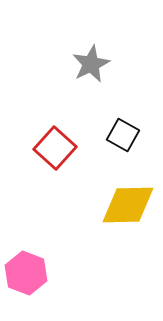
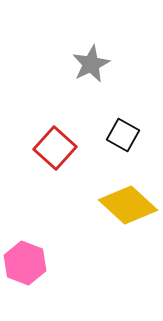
yellow diamond: rotated 44 degrees clockwise
pink hexagon: moved 1 px left, 10 px up
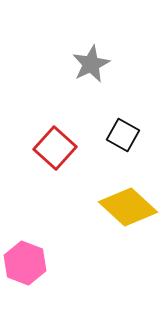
yellow diamond: moved 2 px down
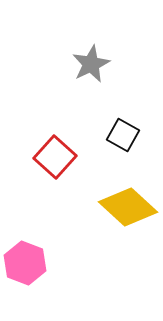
red square: moved 9 px down
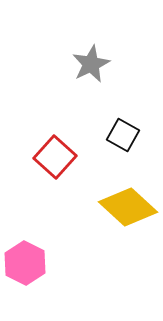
pink hexagon: rotated 6 degrees clockwise
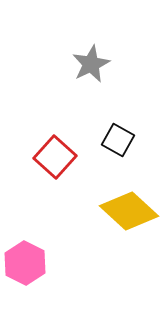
black square: moved 5 px left, 5 px down
yellow diamond: moved 1 px right, 4 px down
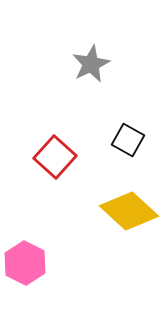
black square: moved 10 px right
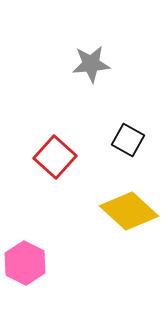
gray star: rotated 21 degrees clockwise
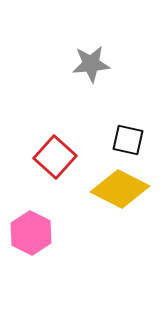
black square: rotated 16 degrees counterclockwise
yellow diamond: moved 9 px left, 22 px up; rotated 16 degrees counterclockwise
pink hexagon: moved 6 px right, 30 px up
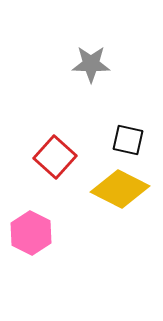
gray star: rotated 6 degrees clockwise
